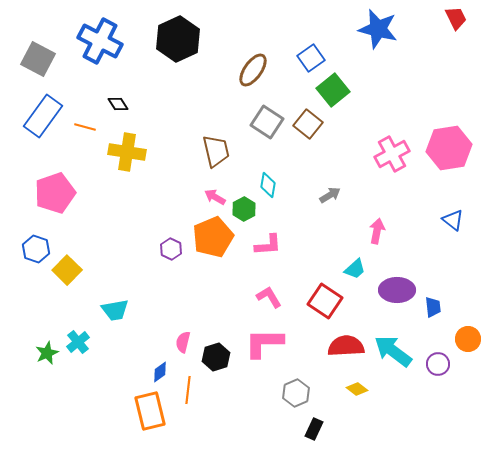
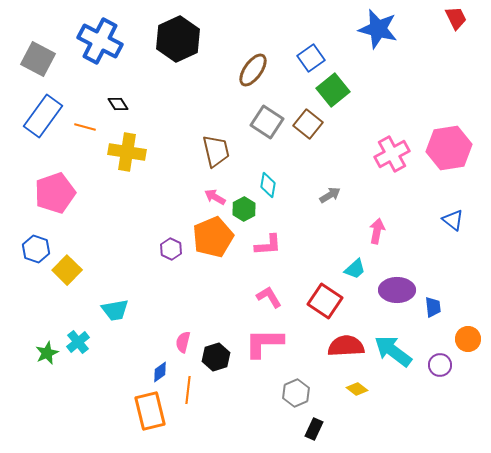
purple circle at (438, 364): moved 2 px right, 1 px down
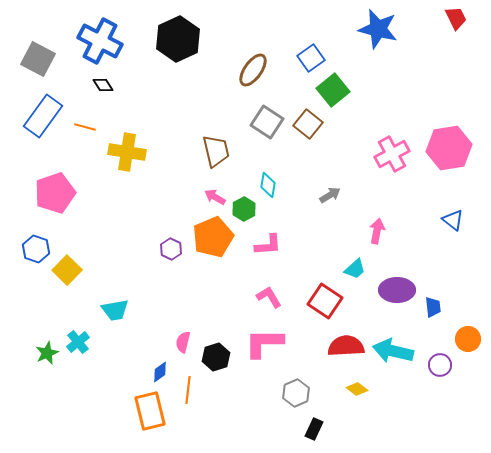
black diamond at (118, 104): moved 15 px left, 19 px up
cyan arrow at (393, 351): rotated 24 degrees counterclockwise
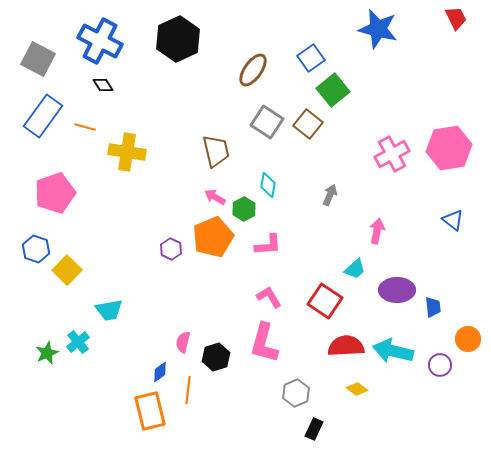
gray arrow at (330, 195): rotated 35 degrees counterclockwise
cyan trapezoid at (115, 310): moved 6 px left
pink L-shape at (264, 343): rotated 75 degrees counterclockwise
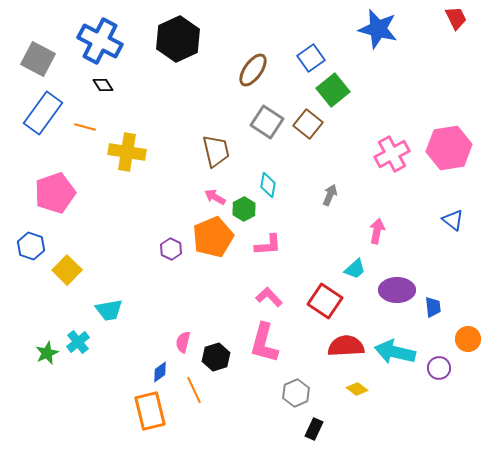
blue rectangle at (43, 116): moved 3 px up
blue hexagon at (36, 249): moved 5 px left, 3 px up
pink L-shape at (269, 297): rotated 12 degrees counterclockwise
cyan arrow at (393, 351): moved 2 px right, 1 px down
purple circle at (440, 365): moved 1 px left, 3 px down
orange line at (188, 390): moved 6 px right; rotated 32 degrees counterclockwise
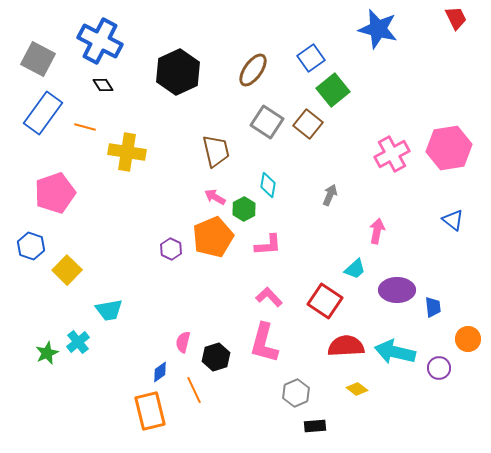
black hexagon at (178, 39): moved 33 px down
black rectangle at (314, 429): moved 1 px right, 3 px up; rotated 60 degrees clockwise
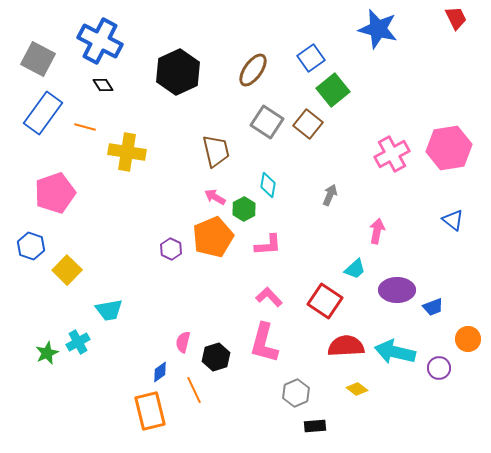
blue trapezoid at (433, 307): rotated 75 degrees clockwise
cyan cross at (78, 342): rotated 10 degrees clockwise
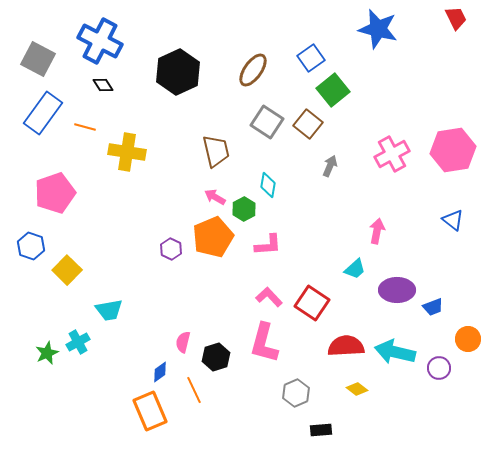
pink hexagon at (449, 148): moved 4 px right, 2 px down
gray arrow at (330, 195): moved 29 px up
red square at (325, 301): moved 13 px left, 2 px down
orange rectangle at (150, 411): rotated 9 degrees counterclockwise
black rectangle at (315, 426): moved 6 px right, 4 px down
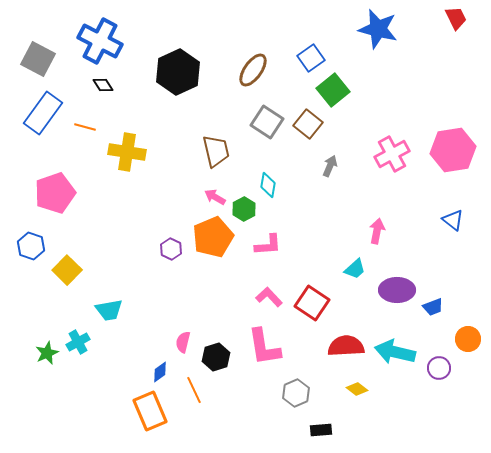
pink L-shape at (264, 343): moved 4 px down; rotated 24 degrees counterclockwise
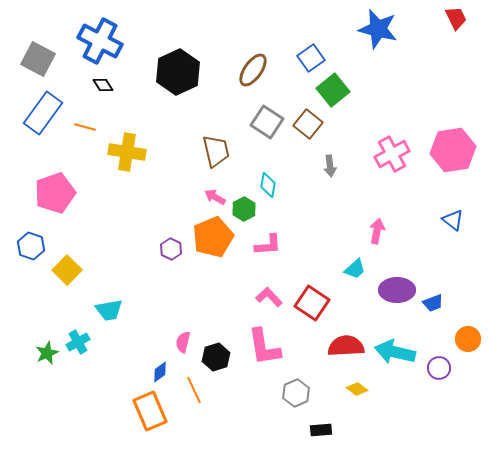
gray arrow at (330, 166): rotated 150 degrees clockwise
blue trapezoid at (433, 307): moved 4 px up
